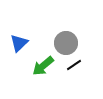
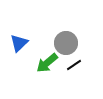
green arrow: moved 4 px right, 3 px up
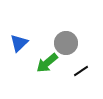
black line: moved 7 px right, 6 px down
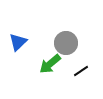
blue triangle: moved 1 px left, 1 px up
green arrow: moved 3 px right, 1 px down
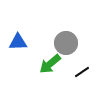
blue triangle: rotated 42 degrees clockwise
black line: moved 1 px right, 1 px down
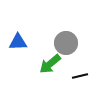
black line: moved 2 px left, 4 px down; rotated 21 degrees clockwise
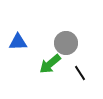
black line: moved 3 px up; rotated 70 degrees clockwise
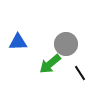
gray circle: moved 1 px down
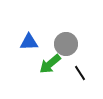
blue triangle: moved 11 px right
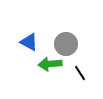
blue triangle: rotated 30 degrees clockwise
green arrow: rotated 35 degrees clockwise
